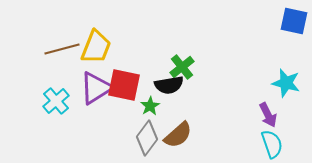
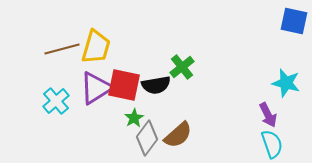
yellow trapezoid: rotated 6 degrees counterclockwise
black semicircle: moved 13 px left
green star: moved 16 px left, 12 px down
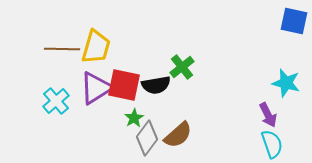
brown line: rotated 16 degrees clockwise
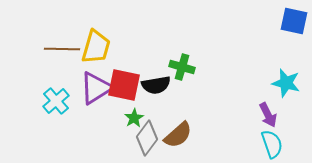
green cross: rotated 35 degrees counterclockwise
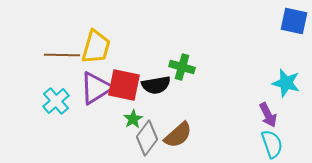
brown line: moved 6 px down
green star: moved 1 px left, 1 px down
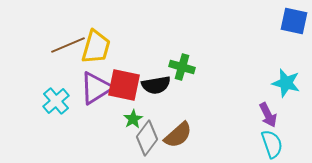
brown line: moved 6 px right, 10 px up; rotated 24 degrees counterclockwise
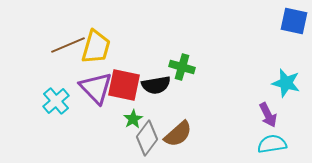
purple triangle: rotated 42 degrees counterclockwise
brown semicircle: moved 1 px up
cyan semicircle: rotated 80 degrees counterclockwise
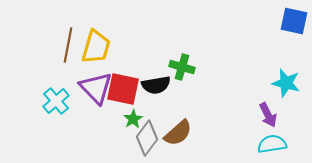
brown line: rotated 56 degrees counterclockwise
red square: moved 1 px left, 4 px down
brown semicircle: moved 1 px up
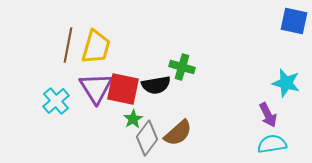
purple triangle: rotated 12 degrees clockwise
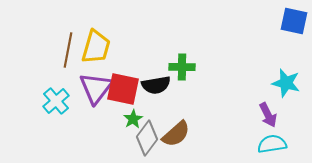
brown line: moved 5 px down
green cross: rotated 15 degrees counterclockwise
purple triangle: rotated 9 degrees clockwise
brown semicircle: moved 2 px left, 1 px down
